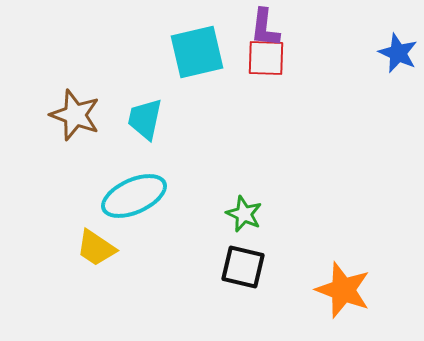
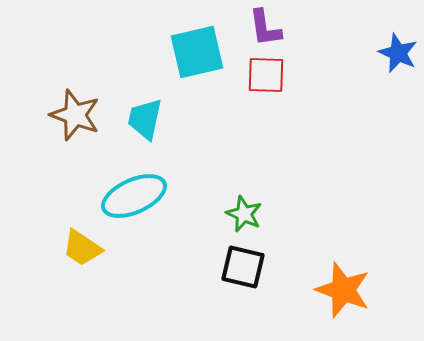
purple L-shape: rotated 15 degrees counterclockwise
red square: moved 17 px down
yellow trapezoid: moved 14 px left
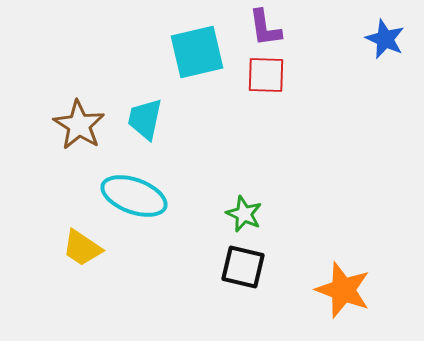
blue star: moved 13 px left, 14 px up
brown star: moved 4 px right, 10 px down; rotated 12 degrees clockwise
cyan ellipse: rotated 44 degrees clockwise
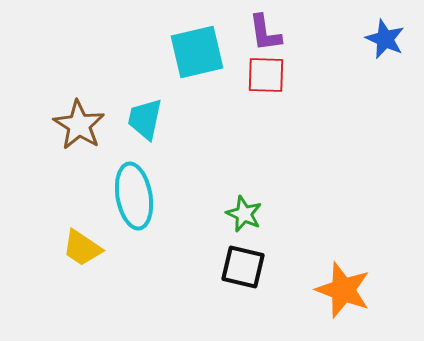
purple L-shape: moved 5 px down
cyan ellipse: rotated 60 degrees clockwise
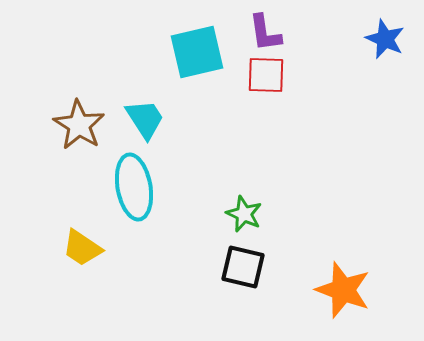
cyan trapezoid: rotated 135 degrees clockwise
cyan ellipse: moved 9 px up
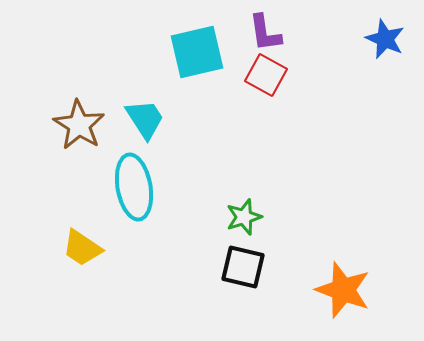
red square: rotated 27 degrees clockwise
green star: moved 3 px down; rotated 30 degrees clockwise
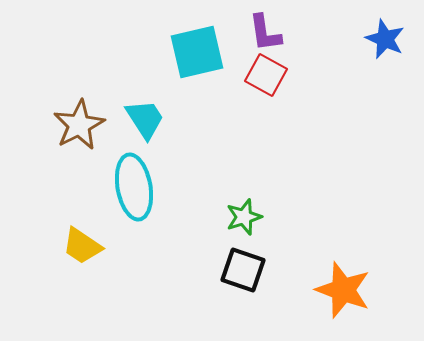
brown star: rotated 12 degrees clockwise
yellow trapezoid: moved 2 px up
black square: moved 3 px down; rotated 6 degrees clockwise
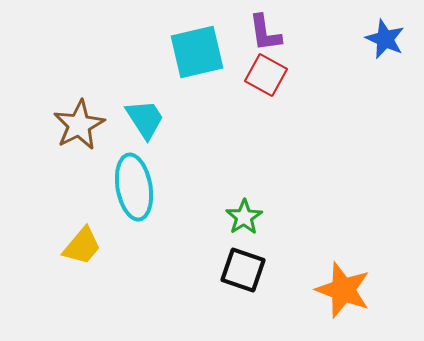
green star: rotated 15 degrees counterclockwise
yellow trapezoid: rotated 84 degrees counterclockwise
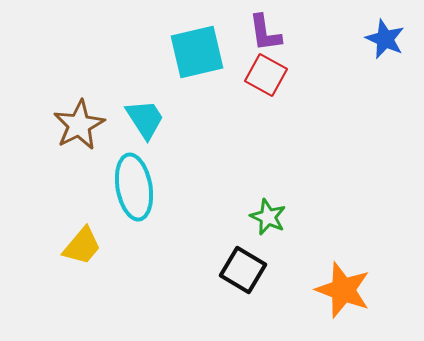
green star: moved 24 px right; rotated 15 degrees counterclockwise
black square: rotated 12 degrees clockwise
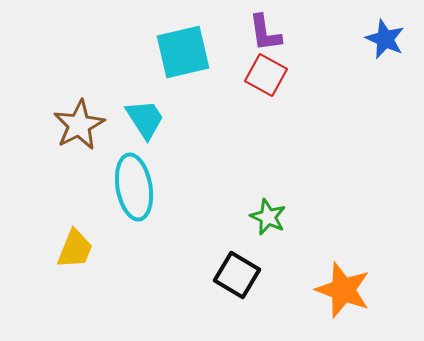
cyan square: moved 14 px left
yellow trapezoid: moved 7 px left, 3 px down; rotated 18 degrees counterclockwise
black square: moved 6 px left, 5 px down
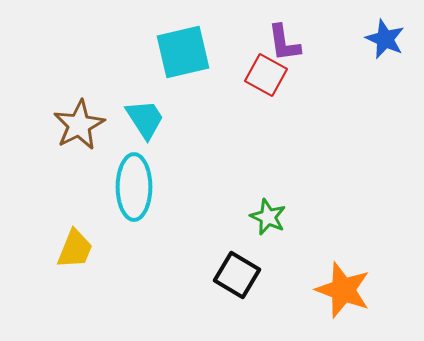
purple L-shape: moved 19 px right, 10 px down
cyan ellipse: rotated 10 degrees clockwise
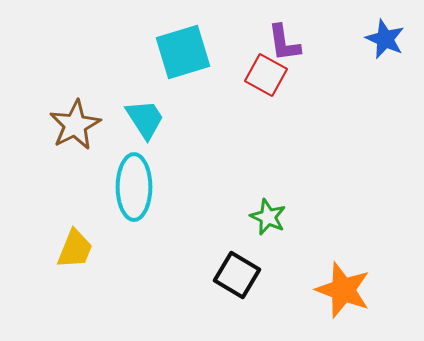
cyan square: rotated 4 degrees counterclockwise
brown star: moved 4 px left
